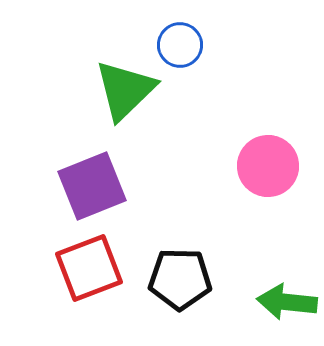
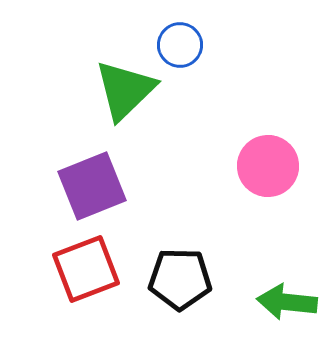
red square: moved 3 px left, 1 px down
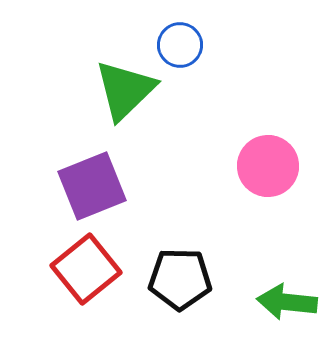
red square: rotated 18 degrees counterclockwise
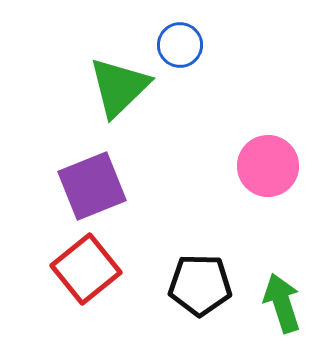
green triangle: moved 6 px left, 3 px up
black pentagon: moved 20 px right, 6 px down
green arrow: moved 5 px left, 1 px down; rotated 66 degrees clockwise
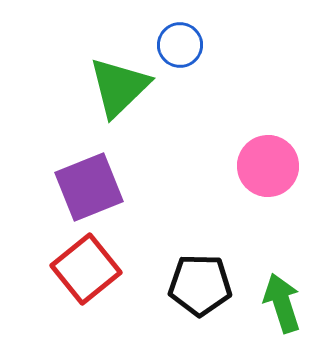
purple square: moved 3 px left, 1 px down
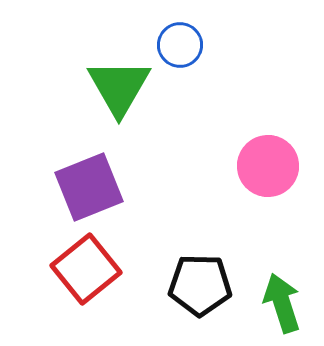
green triangle: rotated 16 degrees counterclockwise
